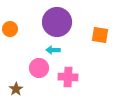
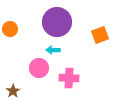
orange square: rotated 30 degrees counterclockwise
pink cross: moved 1 px right, 1 px down
brown star: moved 3 px left, 2 px down
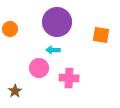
orange square: moved 1 px right; rotated 30 degrees clockwise
brown star: moved 2 px right
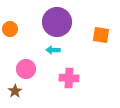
pink circle: moved 13 px left, 1 px down
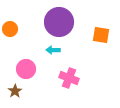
purple circle: moved 2 px right
pink cross: rotated 18 degrees clockwise
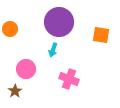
cyan arrow: rotated 72 degrees counterclockwise
pink cross: moved 1 px down
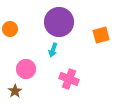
orange square: rotated 24 degrees counterclockwise
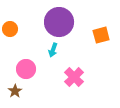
pink cross: moved 5 px right, 2 px up; rotated 24 degrees clockwise
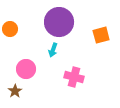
pink cross: rotated 30 degrees counterclockwise
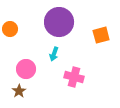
cyan arrow: moved 1 px right, 4 px down
brown star: moved 4 px right
